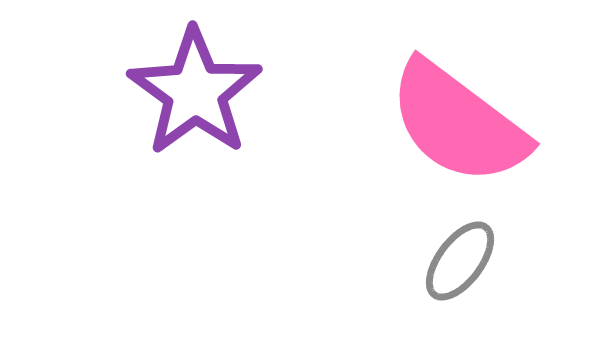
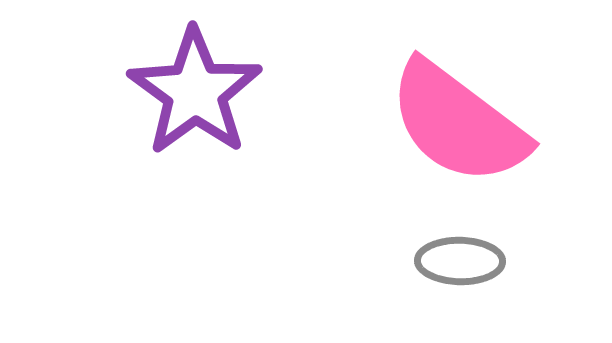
gray ellipse: rotated 54 degrees clockwise
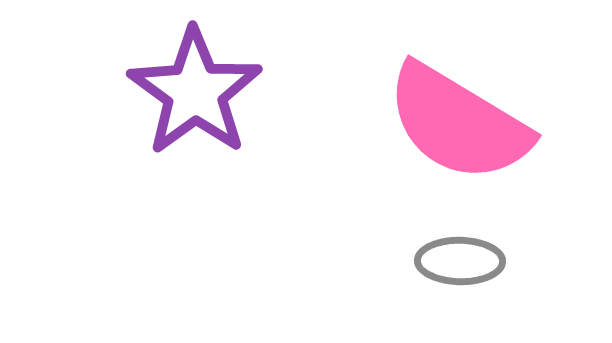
pink semicircle: rotated 6 degrees counterclockwise
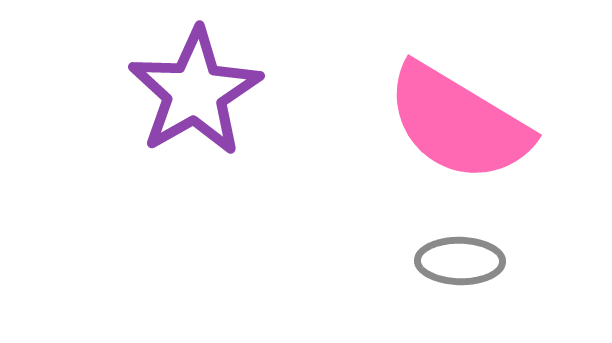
purple star: rotated 6 degrees clockwise
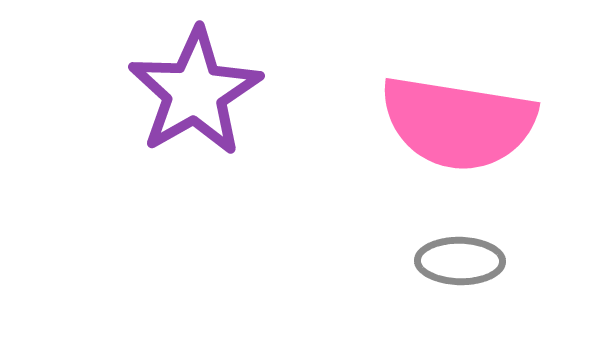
pink semicircle: rotated 22 degrees counterclockwise
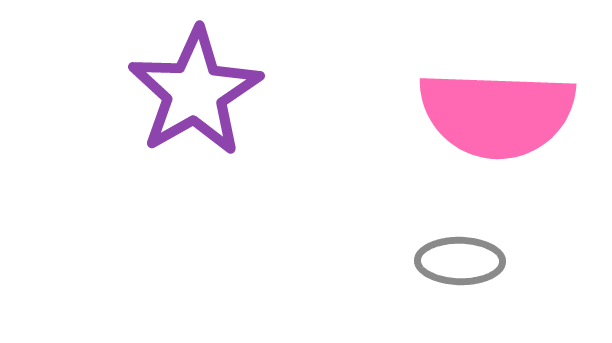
pink semicircle: moved 39 px right, 9 px up; rotated 7 degrees counterclockwise
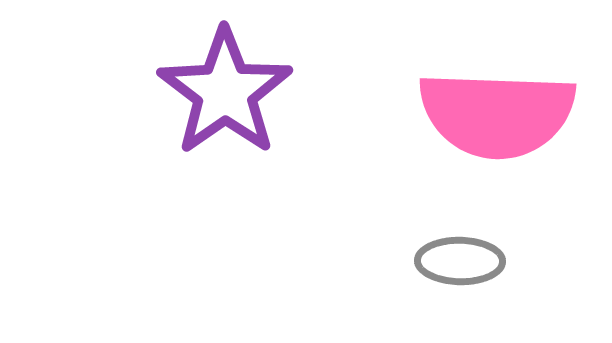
purple star: moved 30 px right; rotated 5 degrees counterclockwise
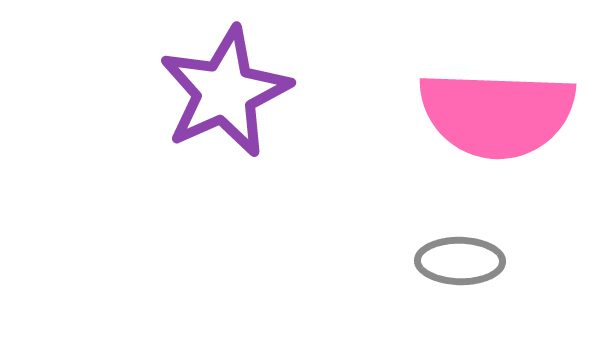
purple star: rotated 11 degrees clockwise
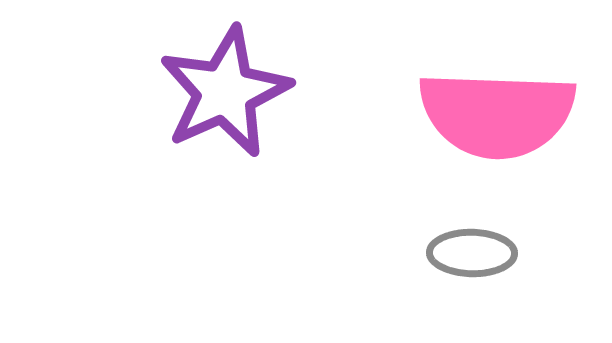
gray ellipse: moved 12 px right, 8 px up
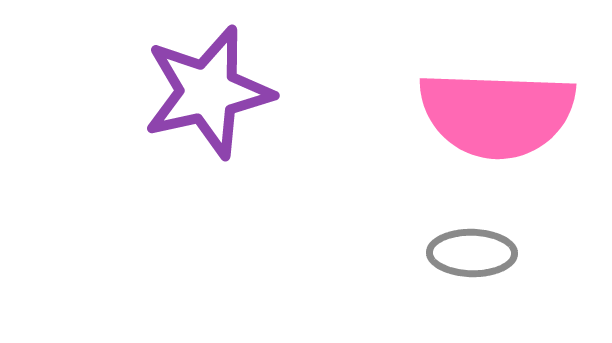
purple star: moved 17 px left; rotated 11 degrees clockwise
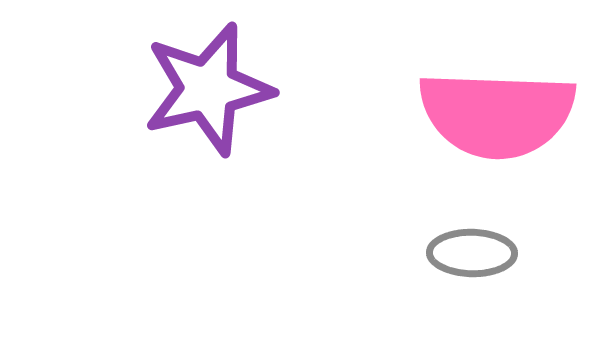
purple star: moved 3 px up
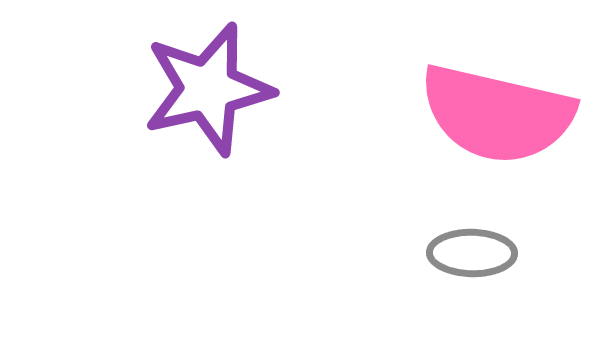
pink semicircle: rotated 11 degrees clockwise
